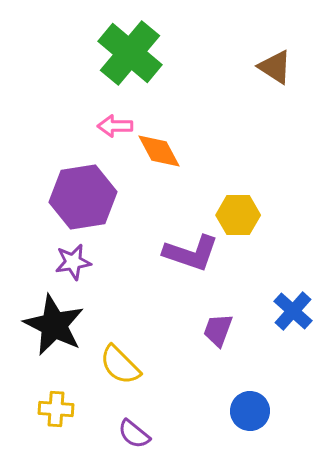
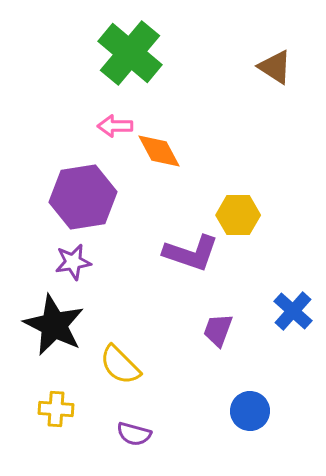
purple semicircle: rotated 24 degrees counterclockwise
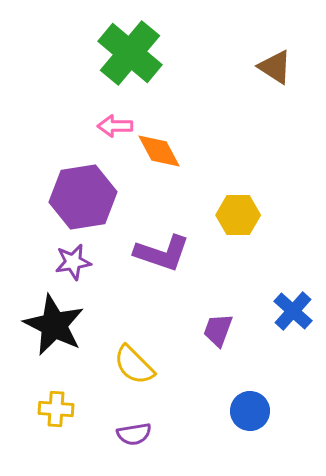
purple L-shape: moved 29 px left
yellow semicircle: moved 14 px right
purple semicircle: rotated 24 degrees counterclockwise
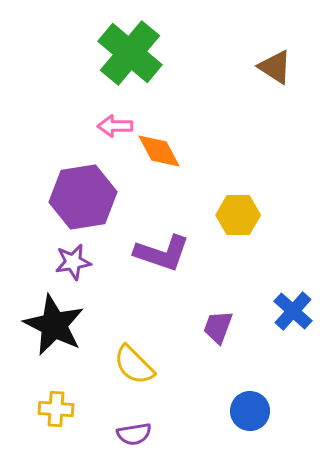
purple trapezoid: moved 3 px up
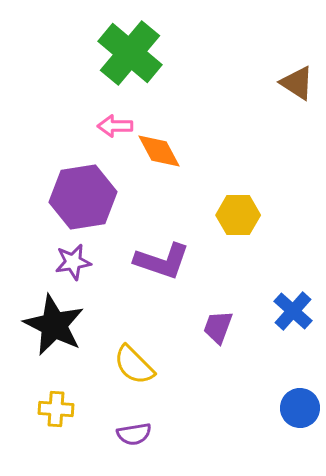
brown triangle: moved 22 px right, 16 px down
purple L-shape: moved 8 px down
blue circle: moved 50 px right, 3 px up
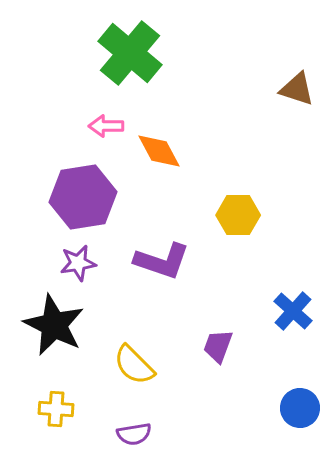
brown triangle: moved 6 px down; rotated 15 degrees counterclockwise
pink arrow: moved 9 px left
purple star: moved 5 px right, 1 px down
purple trapezoid: moved 19 px down
